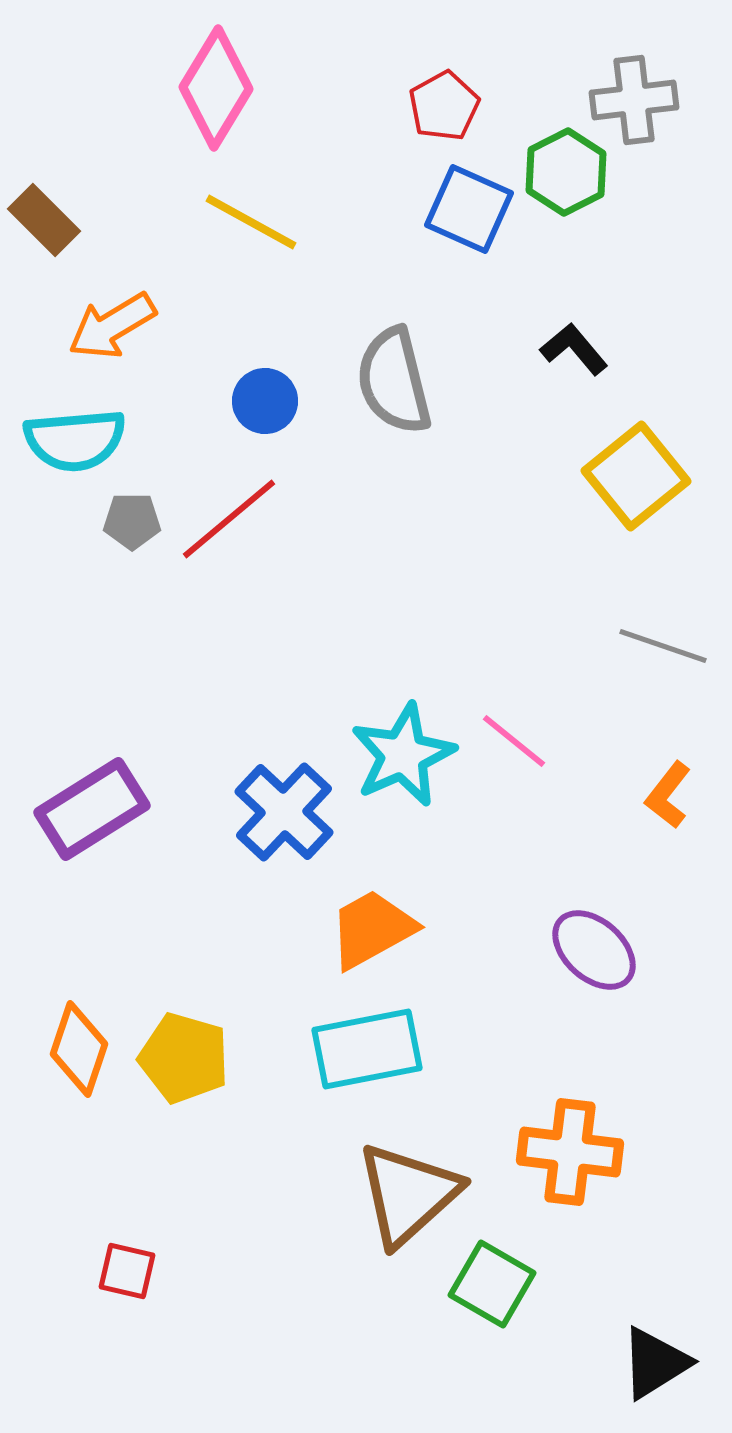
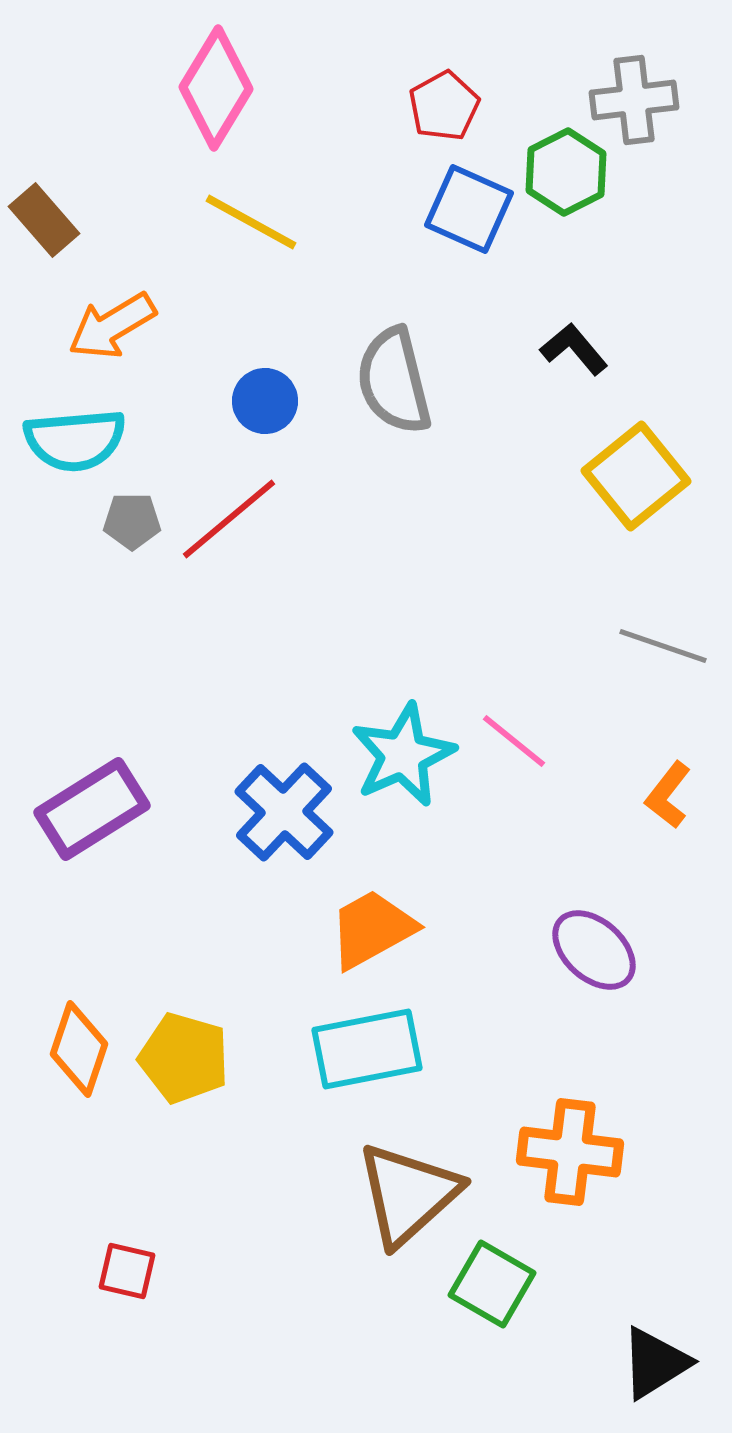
brown rectangle: rotated 4 degrees clockwise
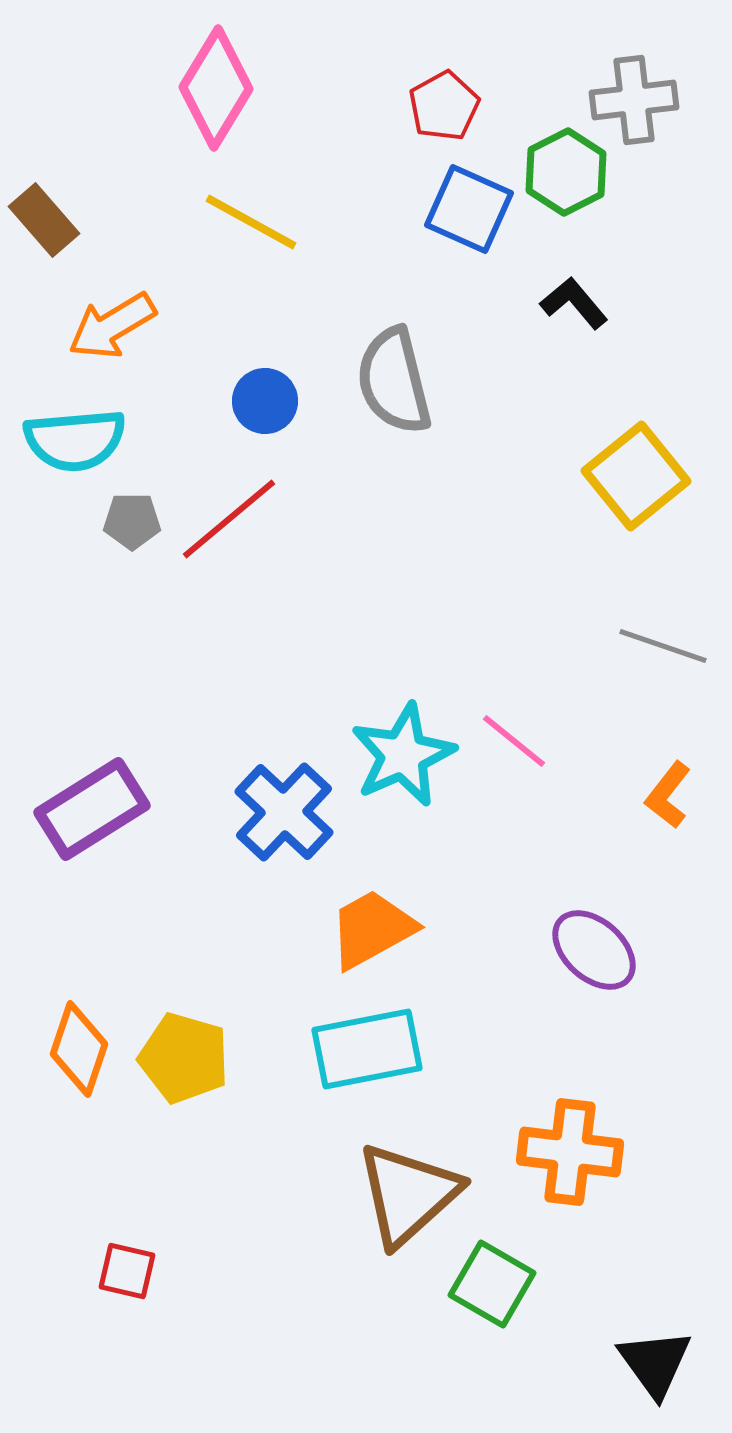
black L-shape: moved 46 px up
black triangle: rotated 34 degrees counterclockwise
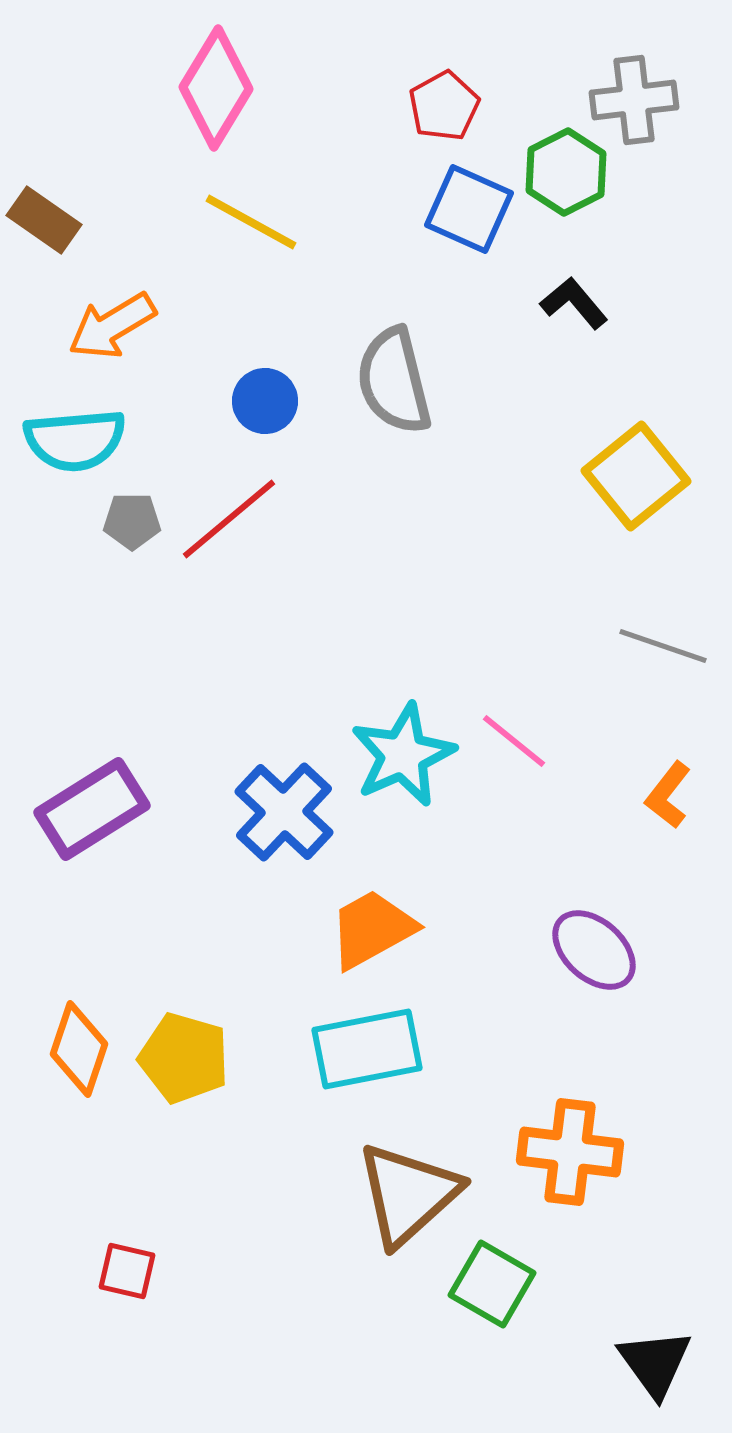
brown rectangle: rotated 14 degrees counterclockwise
